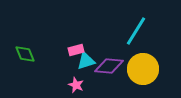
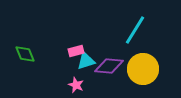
cyan line: moved 1 px left, 1 px up
pink rectangle: moved 1 px down
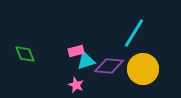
cyan line: moved 1 px left, 3 px down
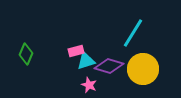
cyan line: moved 1 px left
green diamond: moved 1 px right; rotated 45 degrees clockwise
purple diamond: rotated 12 degrees clockwise
pink star: moved 13 px right
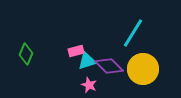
cyan triangle: moved 1 px right
purple diamond: rotated 28 degrees clockwise
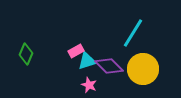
pink rectangle: rotated 14 degrees counterclockwise
